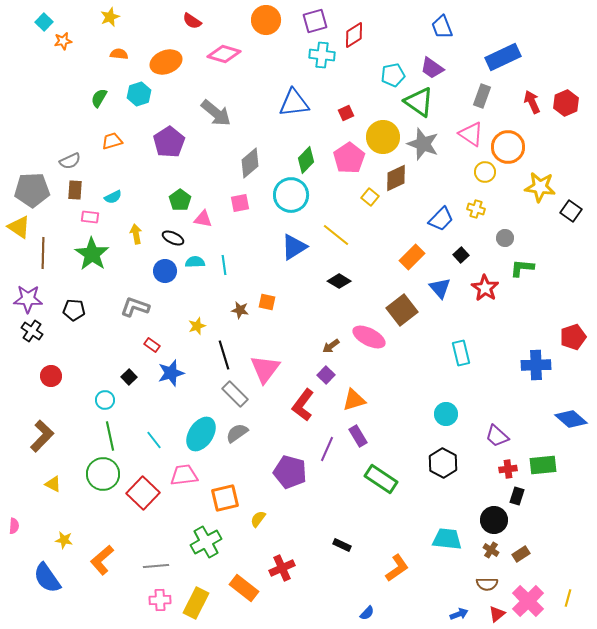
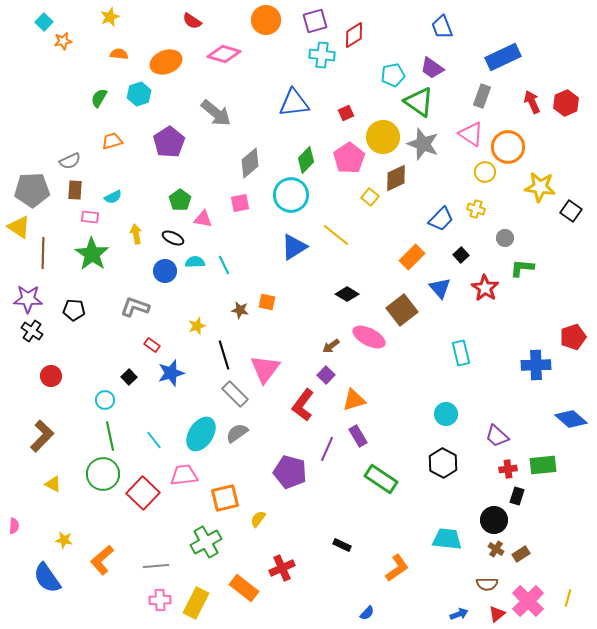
cyan line at (224, 265): rotated 18 degrees counterclockwise
black diamond at (339, 281): moved 8 px right, 13 px down
brown cross at (491, 550): moved 5 px right, 1 px up
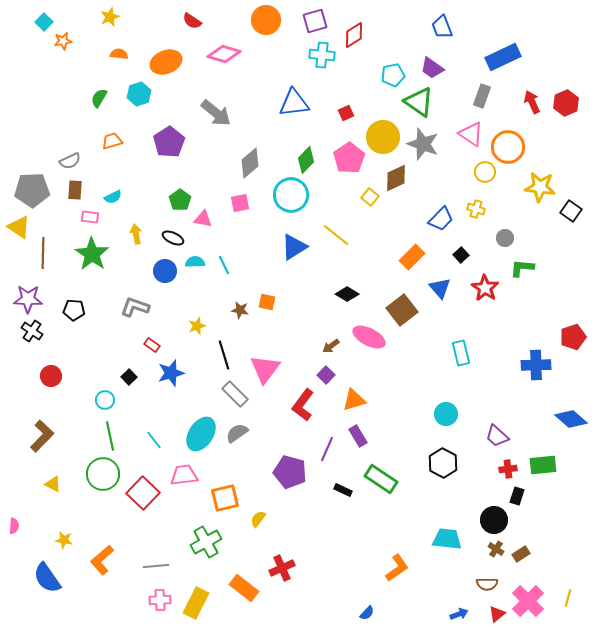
black rectangle at (342, 545): moved 1 px right, 55 px up
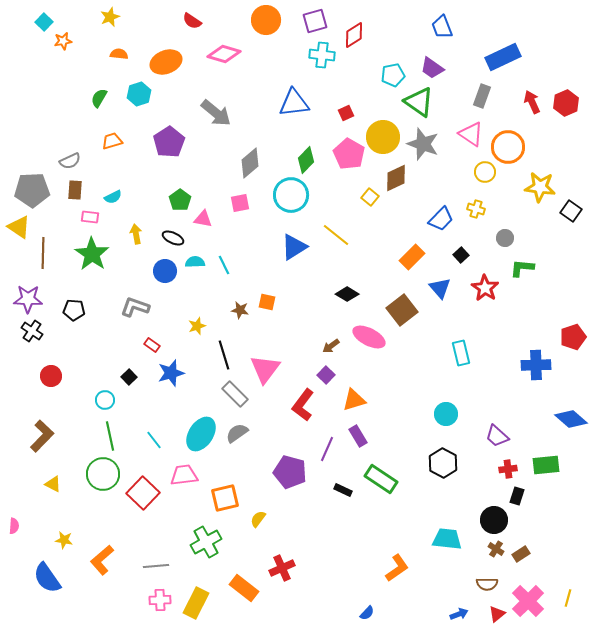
pink pentagon at (349, 158): moved 4 px up; rotated 8 degrees counterclockwise
green rectangle at (543, 465): moved 3 px right
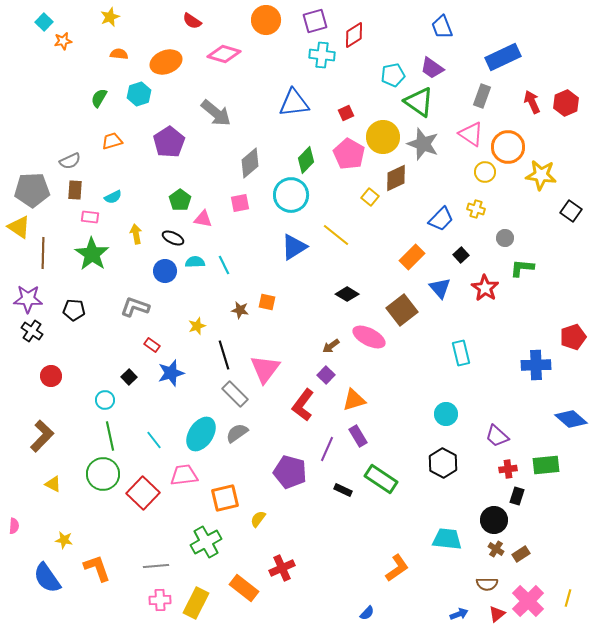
yellow star at (540, 187): moved 1 px right, 12 px up
orange L-shape at (102, 560): moved 5 px left, 8 px down; rotated 112 degrees clockwise
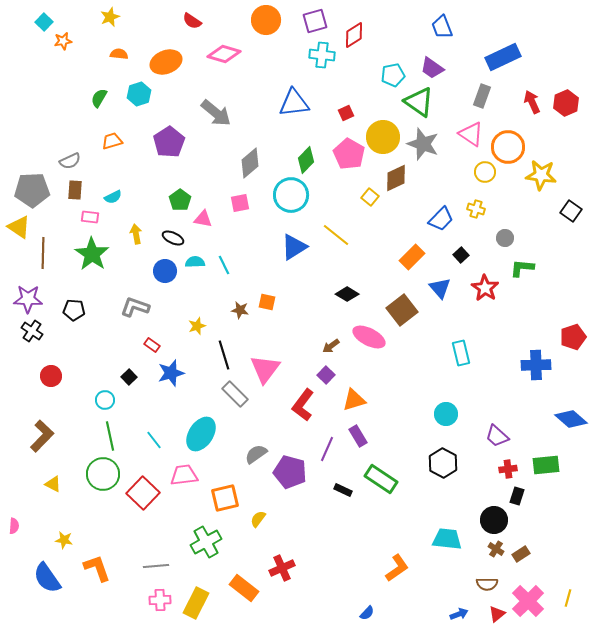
gray semicircle at (237, 433): moved 19 px right, 21 px down
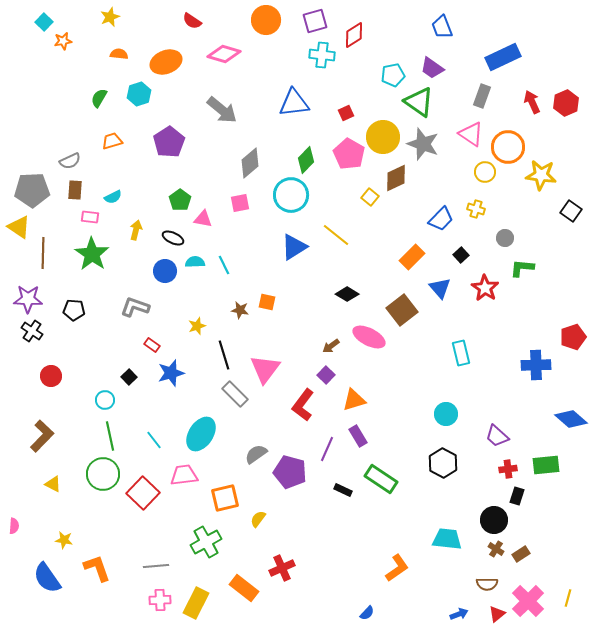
gray arrow at (216, 113): moved 6 px right, 3 px up
yellow arrow at (136, 234): moved 4 px up; rotated 24 degrees clockwise
